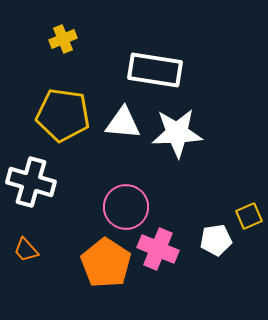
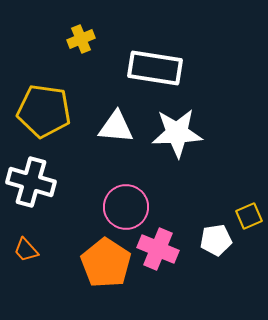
yellow cross: moved 18 px right
white rectangle: moved 2 px up
yellow pentagon: moved 19 px left, 4 px up
white triangle: moved 7 px left, 4 px down
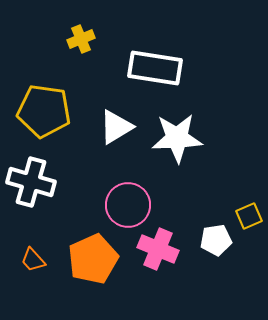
white triangle: rotated 36 degrees counterclockwise
white star: moved 5 px down
pink circle: moved 2 px right, 2 px up
orange trapezoid: moved 7 px right, 10 px down
orange pentagon: moved 13 px left, 4 px up; rotated 15 degrees clockwise
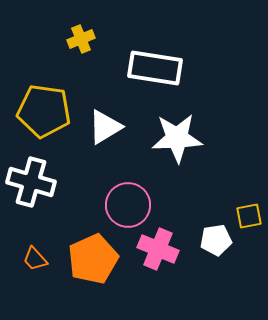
white triangle: moved 11 px left
yellow square: rotated 12 degrees clockwise
orange trapezoid: moved 2 px right, 1 px up
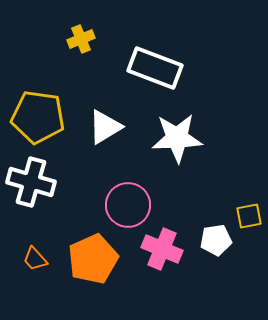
white rectangle: rotated 12 degrees clockwise
yellow pentagon: moved 6 px left, 6 px down
pink cross: moved 4 px right
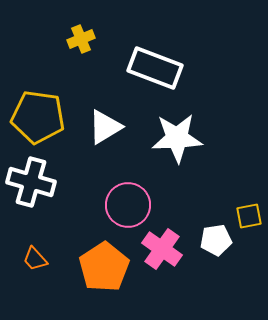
pink cross: rotated 12 degrees clockwise
orange pentagon: moved 11 px right, 8 px down; rotated 9 degrees counterclockwise
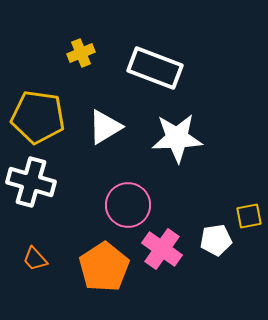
yellow cross: moved 14 px down
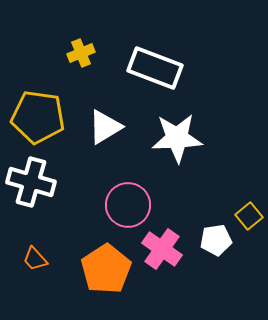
yellow square: rotated 28 degrees counterclockwise
orange pentagon: moved 2 px right, 2 px down
